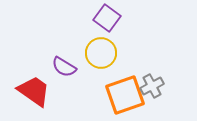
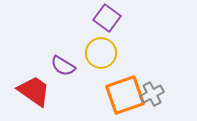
purple semicircle: moved 1 px left, 1 px up
gray cross: moved 8 px down
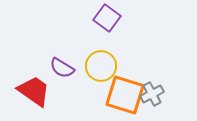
yellow circle: moved 13 px down
purple semicircle: moved 1 px left, 2 px down
orange square: rotated 36 degrees clockwise
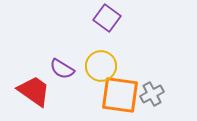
purple semicircle: moved 1 px down
orange square: moved 5 px left; rotated 9 degrees counterclockwise
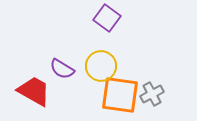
red trapezoid: rotated 6 degrees counterclockwise
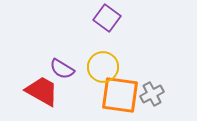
yellow circle: moved 2 px right, 1 px down
red trapezoid: moved 8 px right
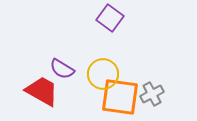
purple square: moved 3 px right
yellow circle: moved 7 px down
orange square: moved 2 px down
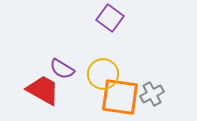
red trapezoid: moved 1 px right, 1 px up
